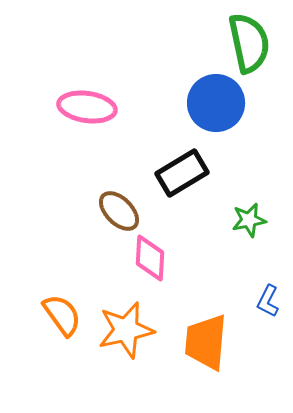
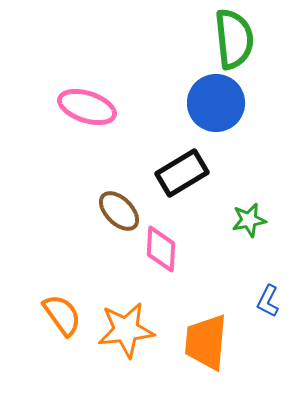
green semicircle: moved 15 px left, 4 px up; rotated 6 degrees clockwise
pink ellipse: rotated 10 degrees clockwise
pink diamond: moved 11 px right, 9 px up
orange star: rotated 6 degrees clockwise
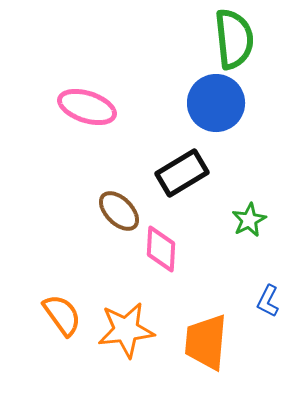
green star: rotated 16 degrees counterclockwise
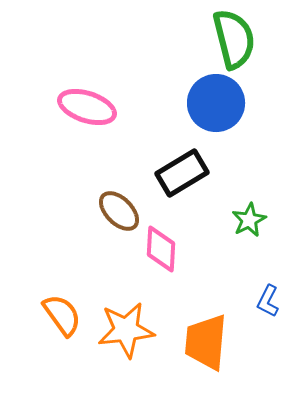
green semicircle: rotated 8 degrees counterclockwise
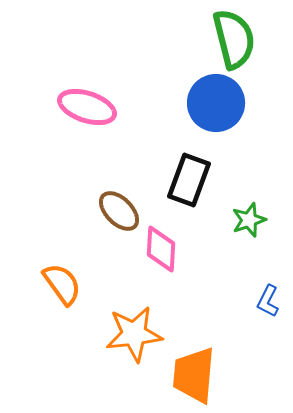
black rectangle: moved 7 px right, 7 px down; rotated 39 degrees counterclockwise
green star: rotated 8 degrees clockwise
orange semicircle: moved 31 px up
orange star: moved 8 px right, 4 px down
orange trapezoid: moved 12 px left, 33 px down
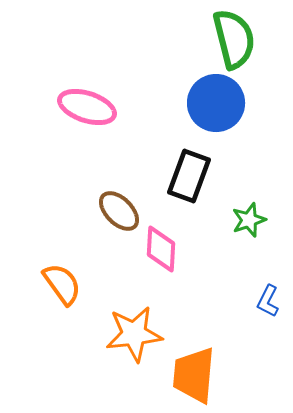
black rectangle: moved 4 px up
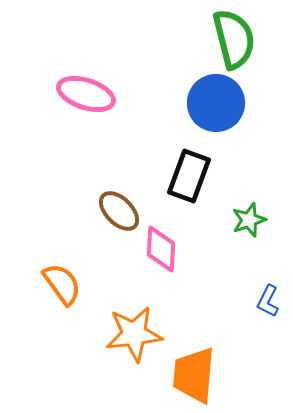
pink ellipse: moved 1 px left, 13 px up
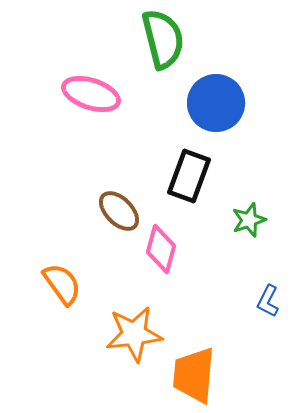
green semicircle: moved 71 px left
pink ellipse: moved 5 px right
pink diamond: rotated 12 degrees clockwise
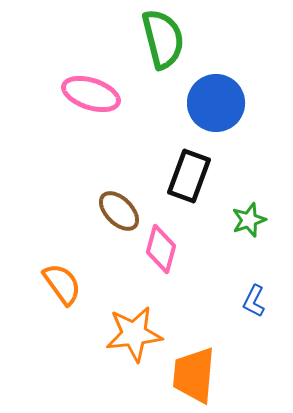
blue L-shape: moved 14 px left
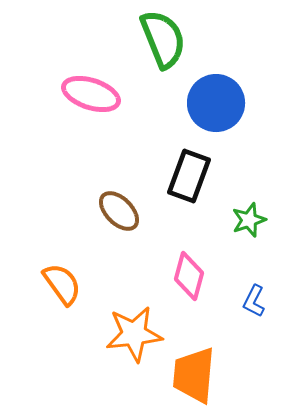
green semicircle: rotated 8 degrees counterclockwise
pink diamond: moved 28 px right, 27 px down
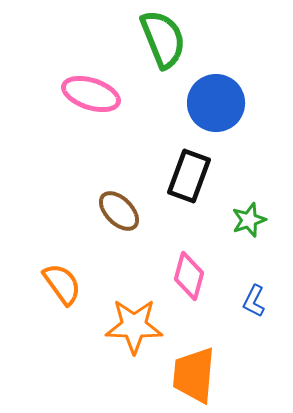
orange star: moved 8 px up; rotated 8 degrees clockwise
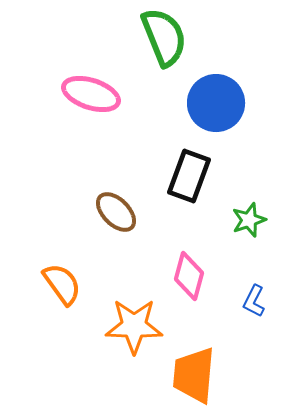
green semicircle: moved 1 px right, 2 px up
brown ellipse: moved 3 px left, 1 px down
